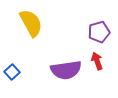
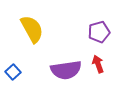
yellow semicircle: moved 1 px right, 6 px down
red arrow: moved 1 px right, 3 px down
blue square: moved 1 px right
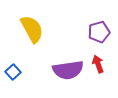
purple semicircle: moved 2 px right
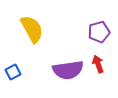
blue square: rotated 14 degrees clockwise
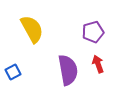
purple pentagon: moved 6 px left
purple semicircle: rotated 92 degrees counterclockwise
